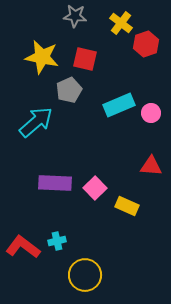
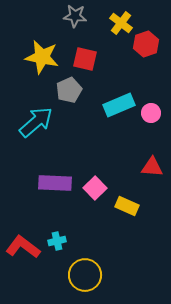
red triangle: moved 1 px right, 1 px down
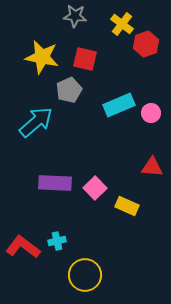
yellow cross: moved 1 px right, 1 px down
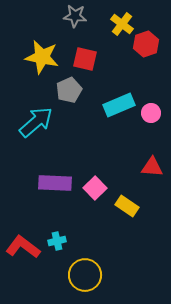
yellow rectangle: rotated 10 degrees clockwise
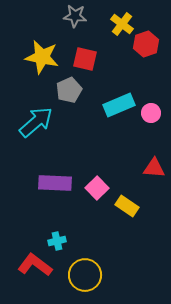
red triangle: moved 2 px right, 1 px down
pink square: moved 2 px right
red L-shape: moved 12 px right, 18 px down
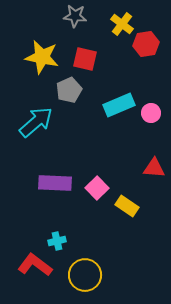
red hexagon: rotated 10 degrees clockwise
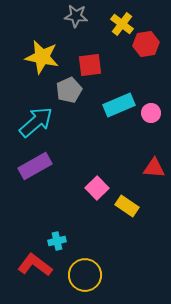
gray star: moved 1 px right
red square: moved 5 px right, 6 px down; rotated 20 degrees counterclockwise
purple rectangle: moved 20 px left, 17 px up; rotated 32 degrees counterclockwise
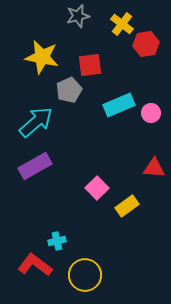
gray star: moved 2 px right; rotated 20 degrees counterclockwise
yellow rectangle: rotated 70 degrees counterclockwise
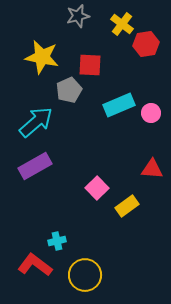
red square: rotated 10 degrees clockwise
red triangle: moved 2 px left, 1 px down
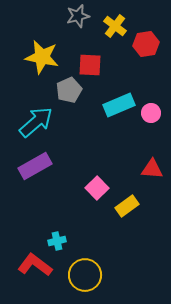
yellow cross: moved 7 px left, 2 px down
